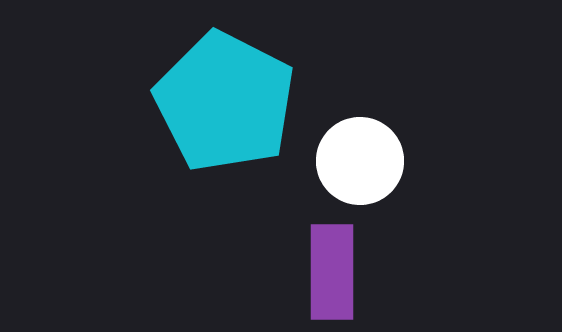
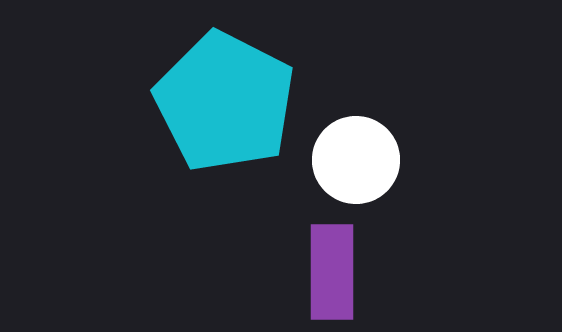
white circle: moved 4 px left, 1 px up
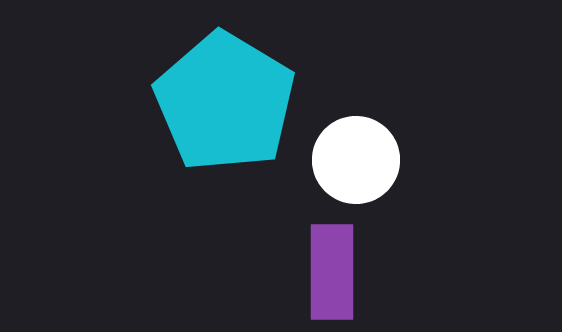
cyan pentagon: rotated 4 degrees clockwise
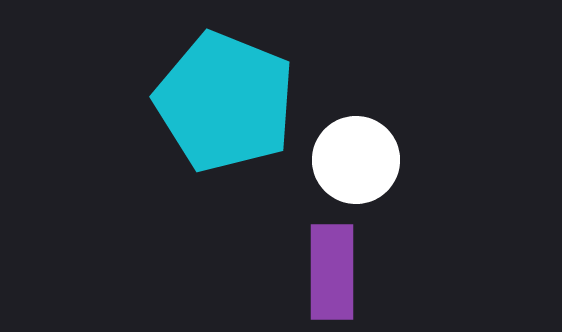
cyan pentagon: rotated 9 degrees counterclockwise
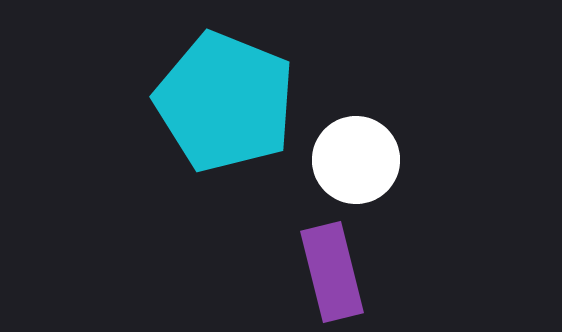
purple rectangle: rotated 14 degrees counterclockwise
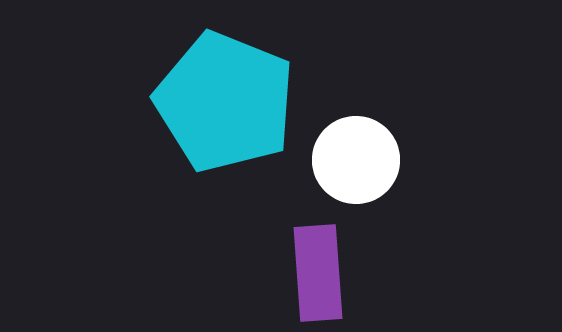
purple rectangle: moved 14 px left, 1 px down; rotated 10 degrees clockwise
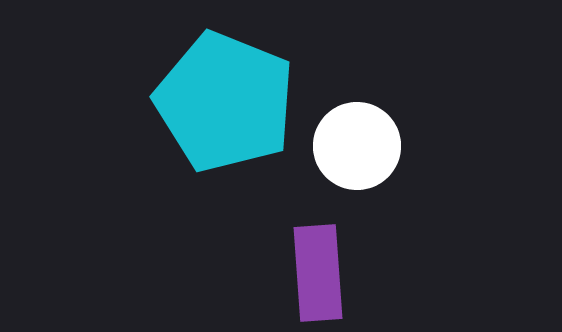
white circle: moved 1 px right, 14 px up
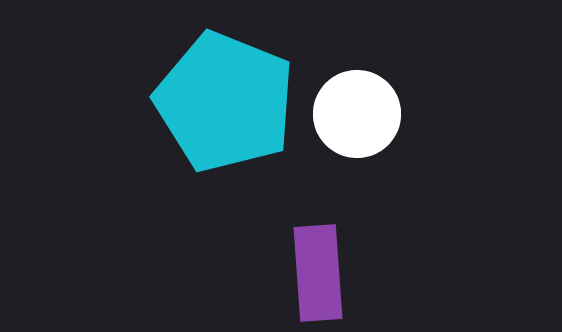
white circle: moved 32 px up
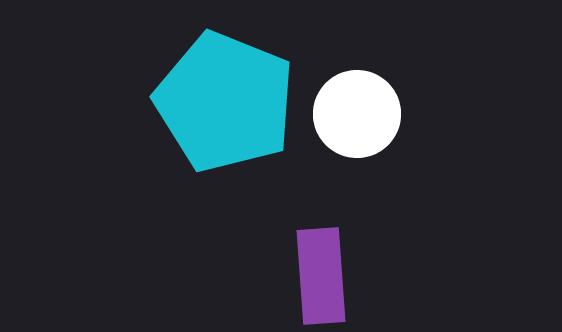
purple rectangle: moved 3 px right, 3 px down
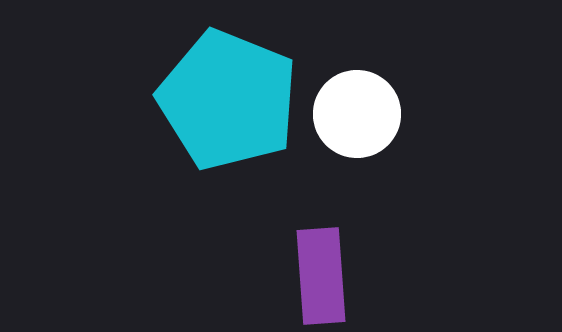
cyan pentagon: moved 3 px right, 2 px up
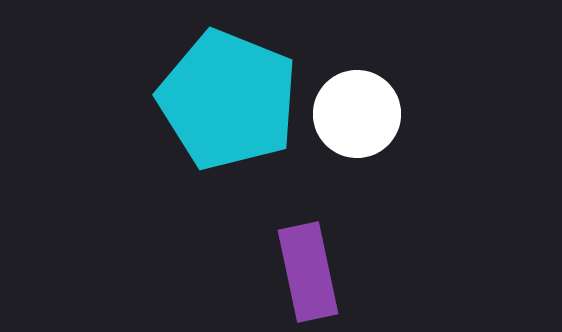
purple rectangle: moved 13 px left, 4 px up; rotated 8 degrees counterclockwise
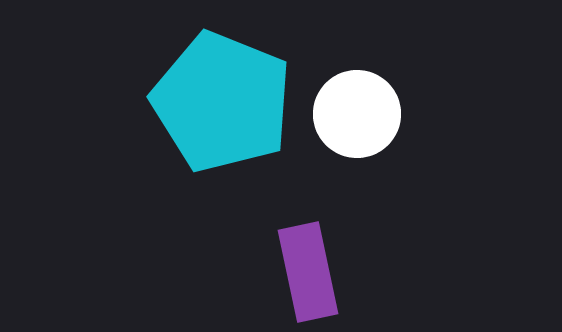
cyan pentagon: moved 6 px left, 2 px down
